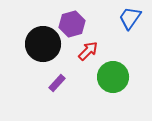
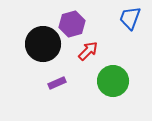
blue trapezoid: rotated 15 degrees counterclockwise
green circle: moved 4 px down
purple rectangle: rotated 24 degrees clockwise
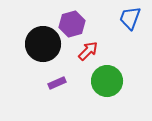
green circle: moved 6 px left
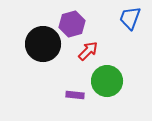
purple rectangle: moved 18 px right, 12 px down; rotated 30 degrees clockwise
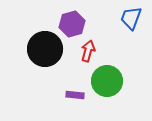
blue trapezoid: moved 1 px right
black circle: moved 2 px right, 5 px down
red arrow: rotated 30 degrees counterclockwise
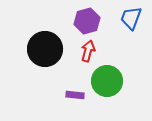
purple hexagon: moved 15 px right, 3 px up
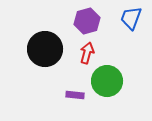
red arrow: moved 1 px left, 2 px down
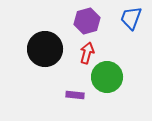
green circle: moved 4 px up
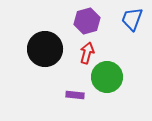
blue trapezoid: moved 1 px right, 1 px down
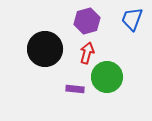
purple rectangle: moved 6 px up
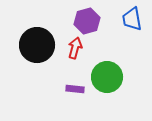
blue trapezoid: rotated 30 degrees counterclockwise
black circle: moved 8 px left, 4 px up
red arrow: moved 12 px left, 5 px up
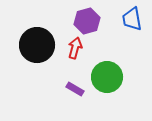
purple rectangle: rotated 24 degrees clockwise
